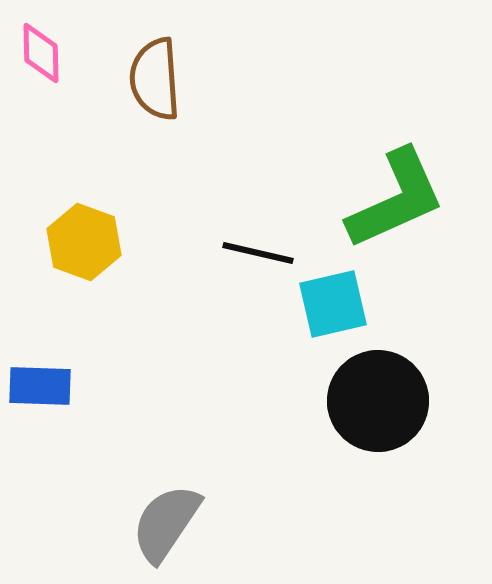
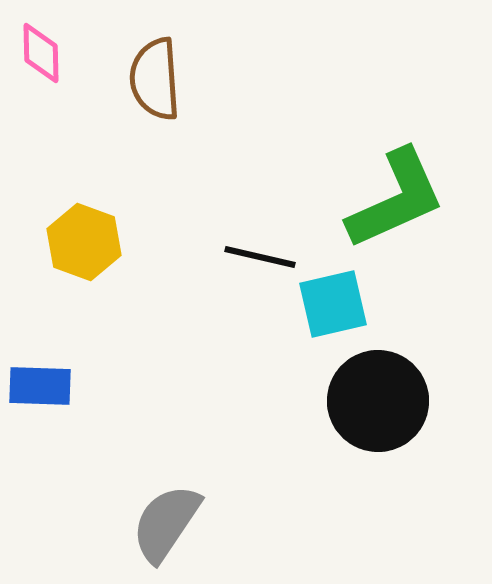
black line: moved 2 px right, 4 px down
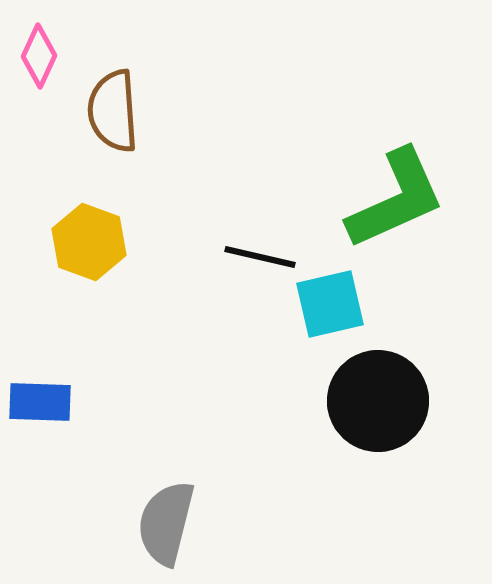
pink diamond: moved 2 px left, 3 px down; rotated 26 degrees clockwise
brown semicircle: moved 42 px left, 32 px down
yellow hexagon: moved 5 px right
cyan square: moved 3 px left
blue rectangle: moved 16 px down
gray semicircle: rotated 20 degrees counterclockwise
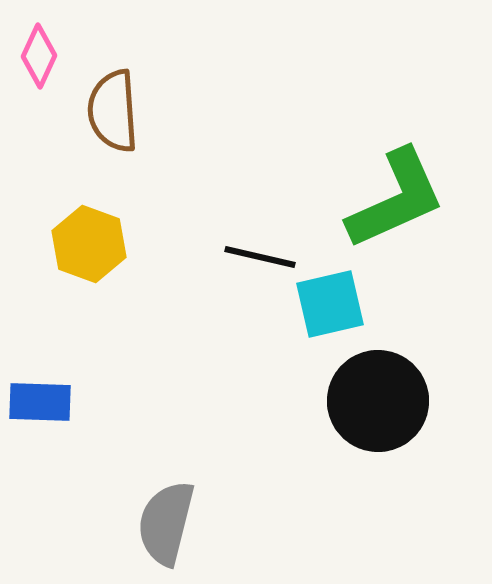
yellow hexagon: moved 2 px down
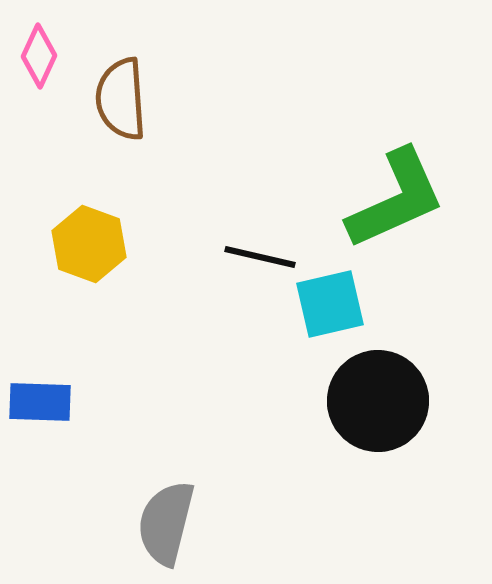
brown semicircle: moved 8 px right, 12 px up
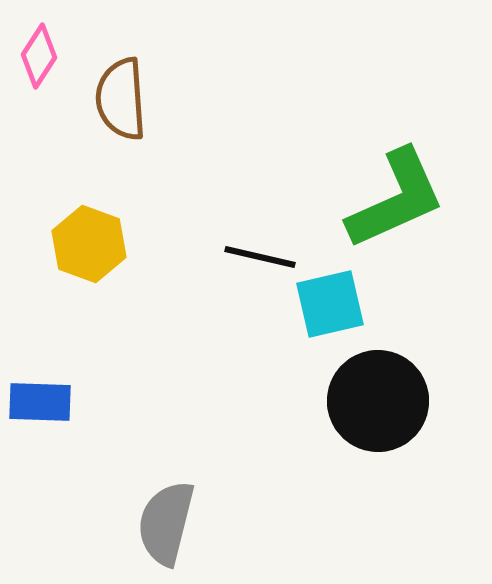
pink diamond: rotated 8 degrees clockwise
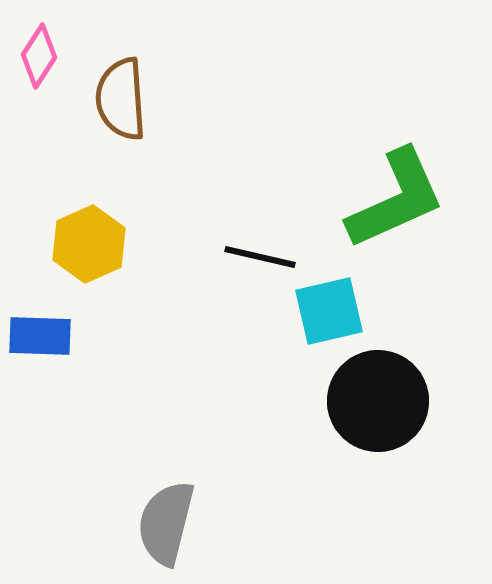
yellow hexagon: rotated 16 degrees clockwise
cyan square: moved 1 px left, 7 px down
blue rectangle: moved 66 px up
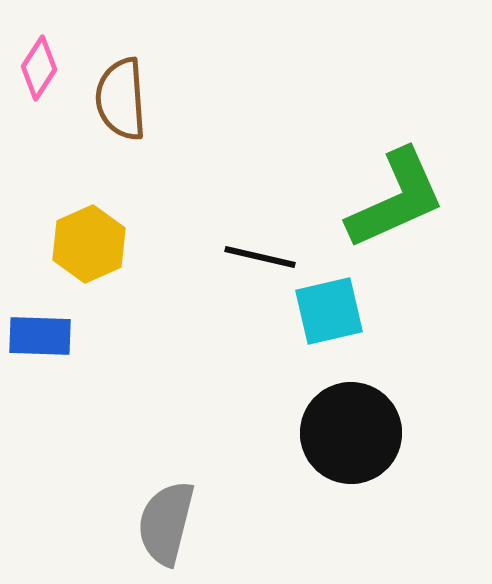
pink diamond: moved 12 px down
black circle: moved 27 px left, 32 px down
